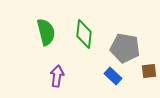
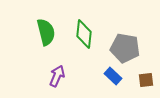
brown square: moved 3 px left, 9 px down
purple arrow: rotated 15 degrees clockwise
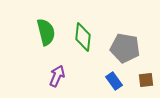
green diamond: moved 1 px left, 3 px down
blue rectangle: moved 1 px right, 5 px down; rotated 12 degrees clockwise
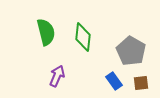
gray pentagon: moved 6 px right, 3 px down; rotated 20 degrees clockwise
brown square: moved 5 px left, 3 px down
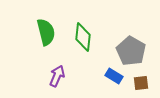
blue rectangle: moved 5 px up; rotated 24 degrees counterclockwise
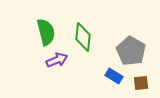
purple arrow: moved 16 px up; rotated 45 degrees clockwise
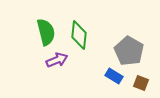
green diamond: moved 4 px left, 2 px up
gray pentagon: moved 2 px left
brown square: rotated 28 degrees clockwise
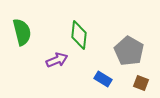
green semicircle: moved 24 px left
blue rectangle: moved 11 px left, 3 px down
